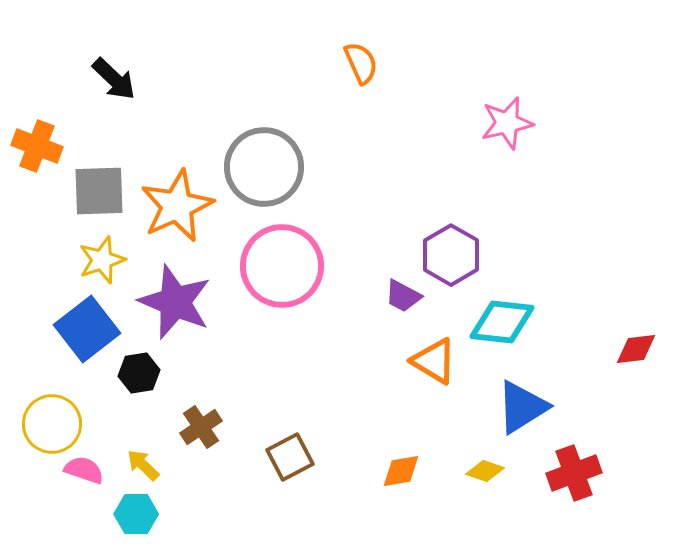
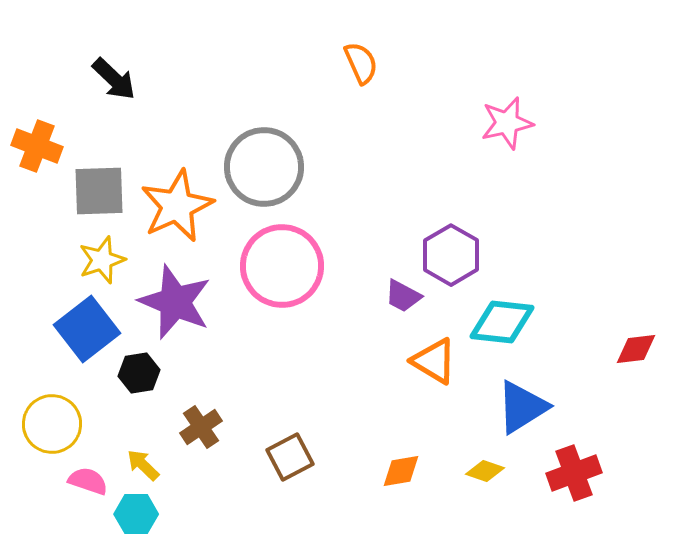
pink semicircle: moved 4 px right, 11 px down
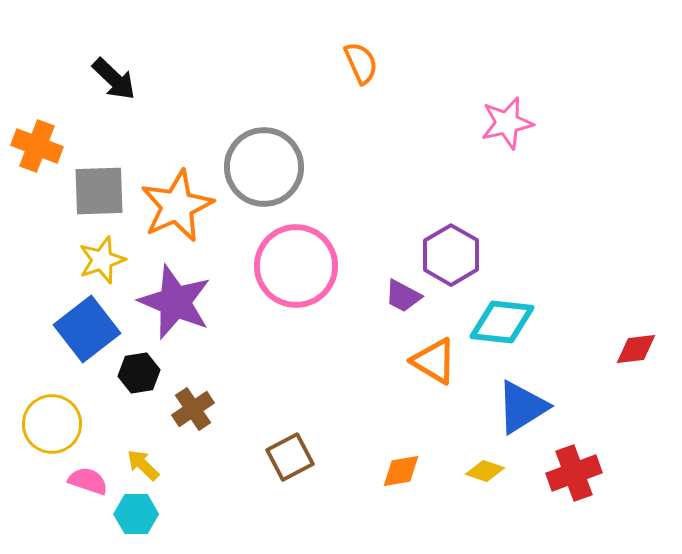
pink circle: moved 14 px right
brown cross: moved 8 px left, 18 px up
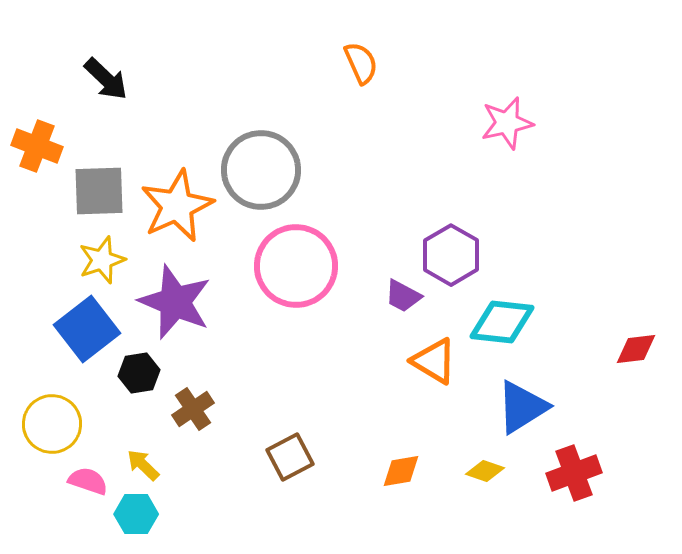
black arrow: moved 8 px left
gray circle: moved 3 px left, 3 px down
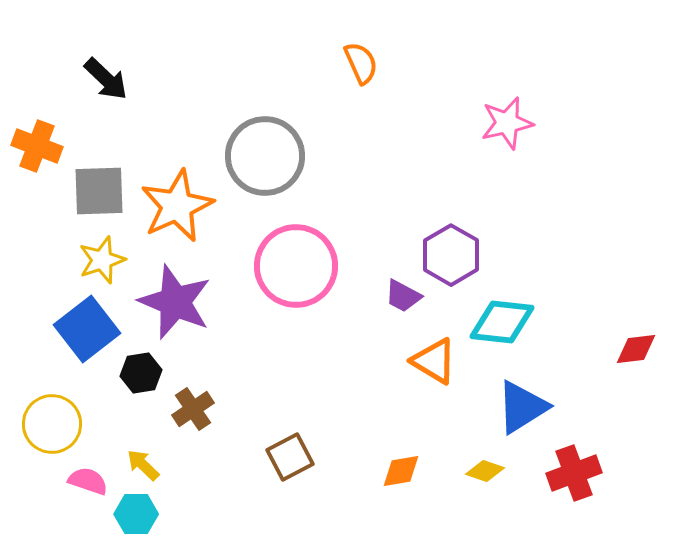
gray circle: moved 4 px right, 14 px up
black hexagon: moved 2 px right
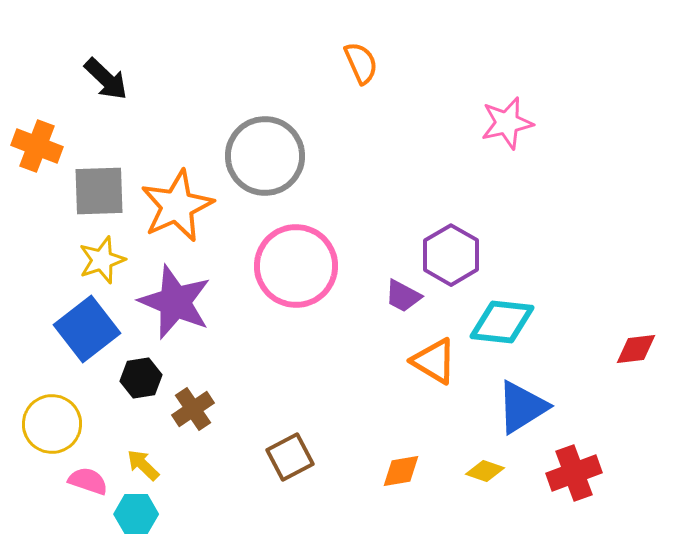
black hexagon: moved 5 px down
